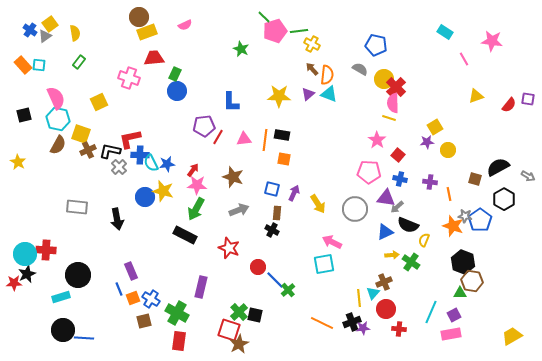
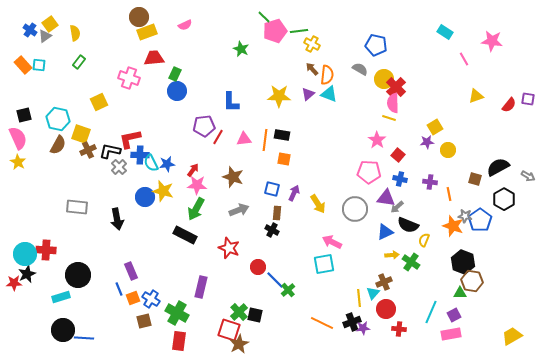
pink semicircle at (56, 98): moved 38 px left, 40 px down
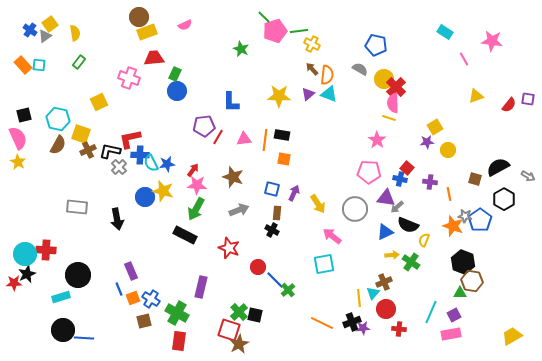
red square at (398, 155): moved 9 px right, 13 px down
pink arrow at (332, 242): moved 6 px up; rotated 12 degrees clockwise
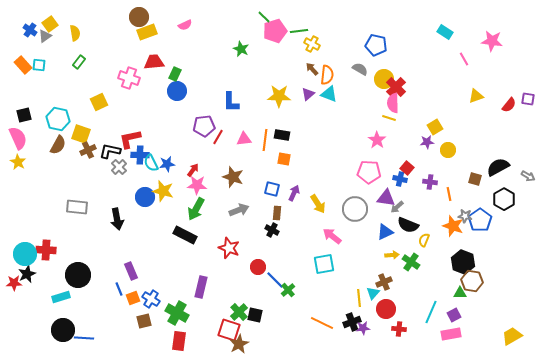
red trapezoid at (154, 58): moved 4 px down
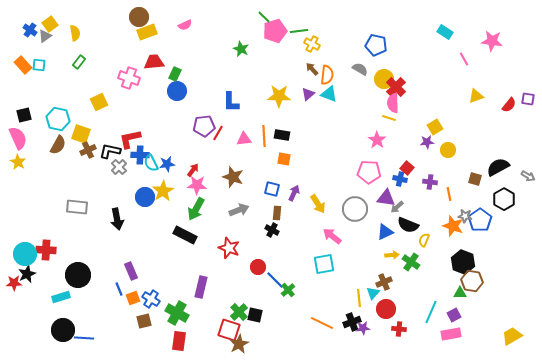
red line at (218, 137): moved 4 px up
orange line at (265, 140): moved 1 px left, 4 px up; rotated 10 degrees counterclockwise
yellow star at (163, 191): rotated 25 degrees clockwise
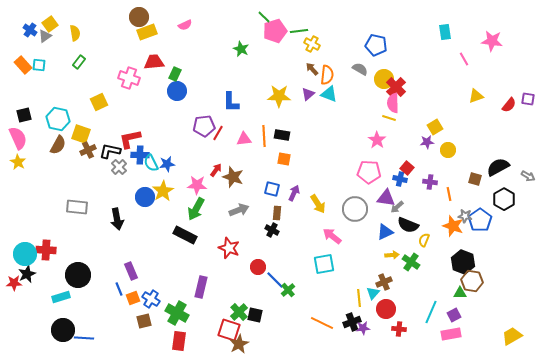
cyan rectangle at (445, 32): rotated 49 degrees clockwise
red arrow at (193, 170): moved 23 px right
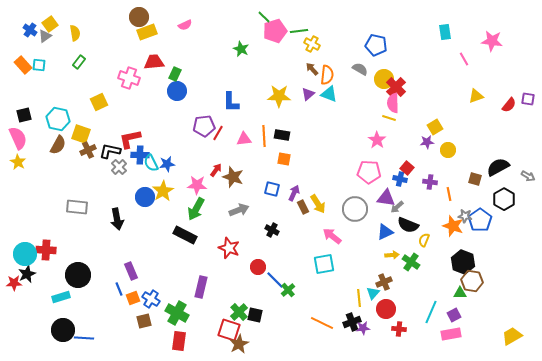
brown rectangle at (277, 213): moved 26 px right, 6 px up; rotated 32 degrees counterclockwise
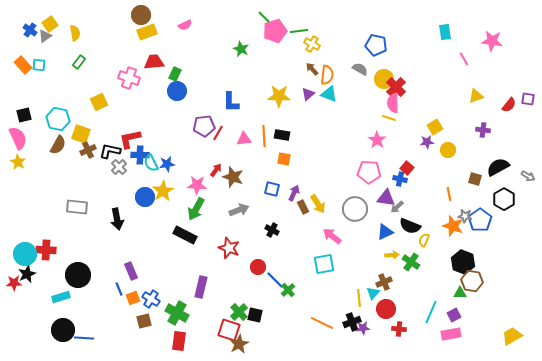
brown circle at (139, 17): moved 2 px right, 2 px up
purple cross at (430, 182): moved 53 px right, 52 px up
black semicircle at (408, 225): moved 2 px right, 1 px down
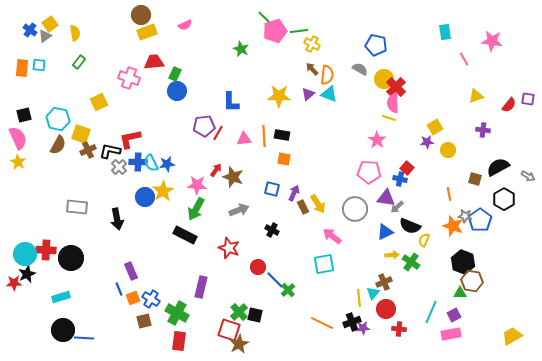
orange rectangle at (23, 65): moved 1 px left, 3 px down; rotated 48 degrees clockwise
blue cross at (140, 155): moved 2 px left, 7 px down
black circle at (78, 275): moved 7 px left, 17 px up
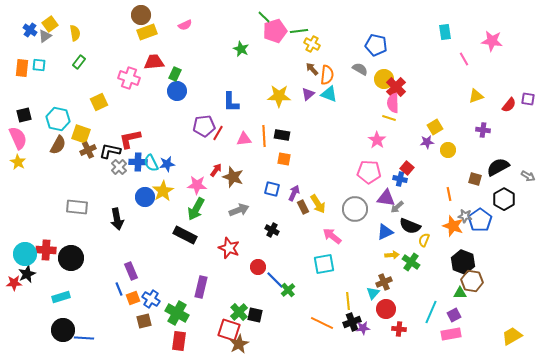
yellow line at (359, 298): moved 11 px left, 3 px down
